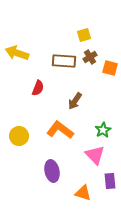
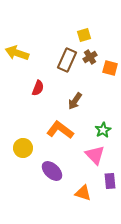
brown rectangle: moved 3 px right, 1 px up; rotated 70 degrees counterclockwise
yellow circle: moved 4 px right, 12 px down
purple ellipse: rotated 35 degrees counterclockwise
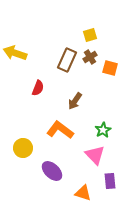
yellow square: moved 6 px right
yellow arrow: moved 2 px left
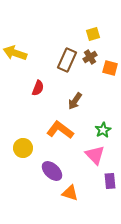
yellow square: moved 3 px right, 1 px up
orange triangle: moved 13 px left
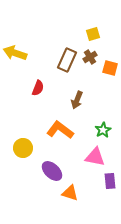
brown arrow: moved 2 px right, 1 px up; rotated 12 degrees counterclockwise
pink triangle: moved 2 px down; rotated 35 degrees counterclockwise
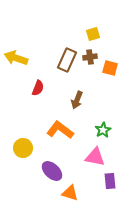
yellow arrow: moved 1 px right, 5 px down
brown cross: rotated 24 degrees clockwise
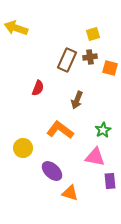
yellow arrow: moved 30 px up
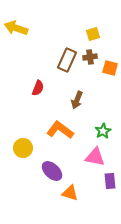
green star: moved 1 px down
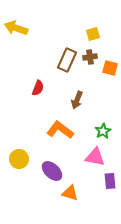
yellow circle: moved 4 px left, 11 px down
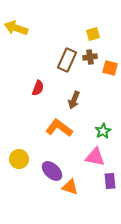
brown arrow: moved 3 px left
orange L-shape: moved 1 px left, 2 px up
orange triangle: moved 6 px up
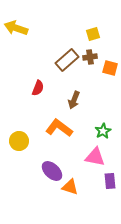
brown rectangle: rotated 25 degrees clockwise
yellow circle: moved 18 px up
